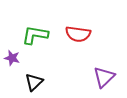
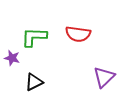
green L-shape: moved 1 px left, 2 px down; rotated 8 degrees counterclockwise
black triangle: rotated 18 degrees clockwise
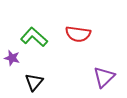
green L-shape: rotated 40 degrees clockwise
black triangle: rotated 24 degrees counterclockwise
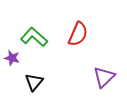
red semicircle: rotated 75 degrees counterclockwise
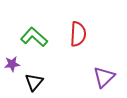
red semicircle: rotated 20 degrees counterclockwise
purple star: moved 6 px down; rotated 21 degrees counterclockwise
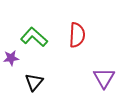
red semicircle: moved 1 px left, 1 px down
purple star: moved 1 px left, 6 px up
purple triangle: moved 1 px down; rotated 15 degrees counterclockwise
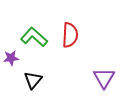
red semicircle: moved 7 px left
black triangle: moved 1 px left, 2 px up
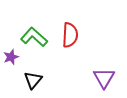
purple star: moved 1 px up; rotated 14 degrees counterclockwise
